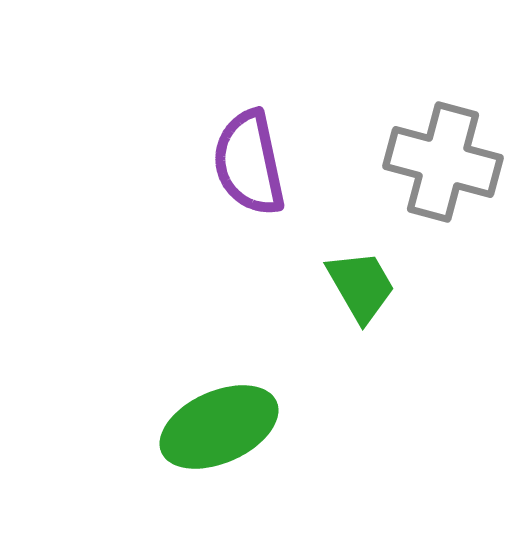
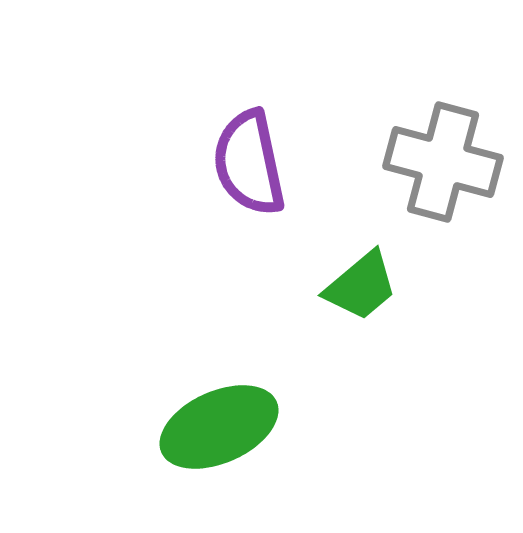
green trapezoid: rotated 80 degrees clockwise
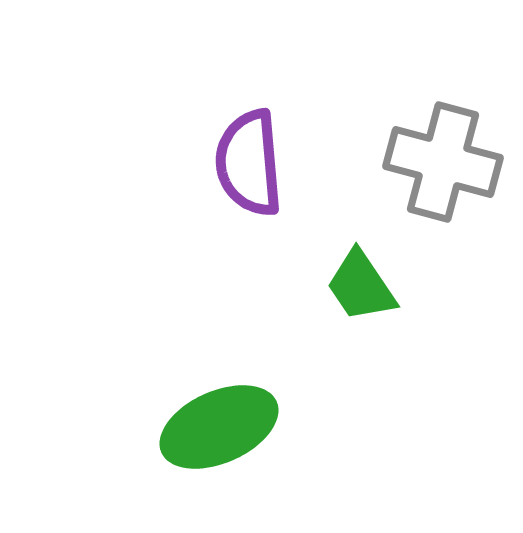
purple semicircle: rotated 7 degrees clockwise
green trapezoid: rotated 96 degrees clockwise
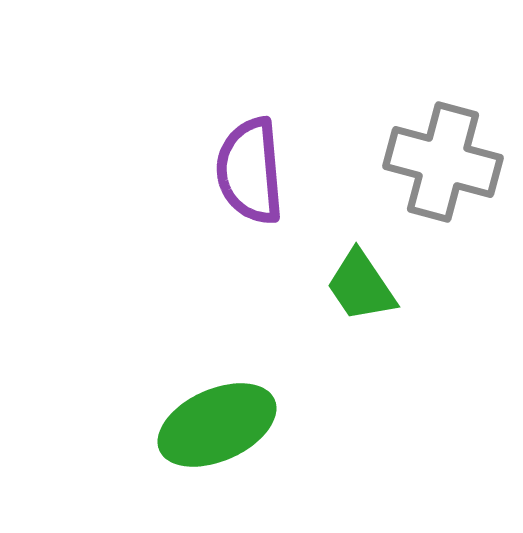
purple semicircle: moved 1 px right, 8 px down
green ellipse: moved 2 px left, 2 px up
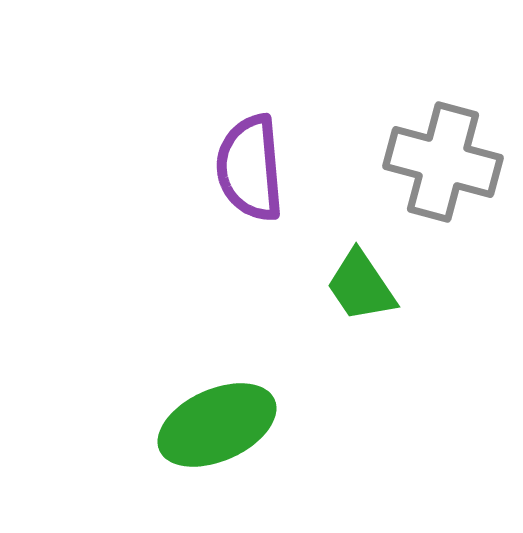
purple semicircle: moved 3 px up
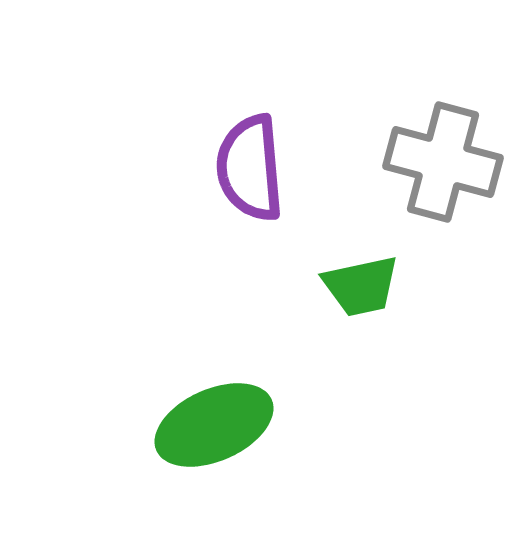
green trapezoid: rotated 68 degrees counterclockwise
green ellipse: moved 3 px left
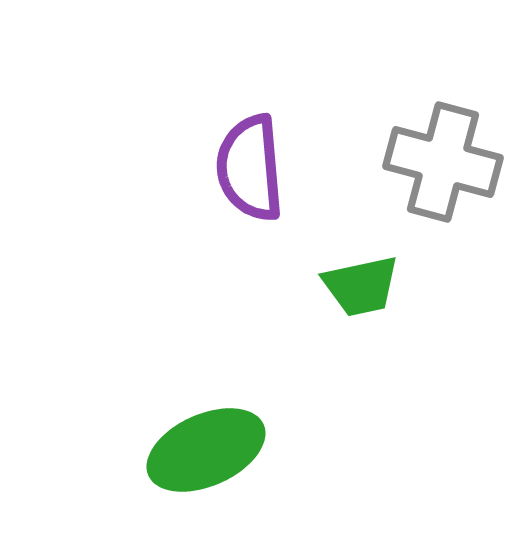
green ellipse: moved 8 px left, 25 px down
